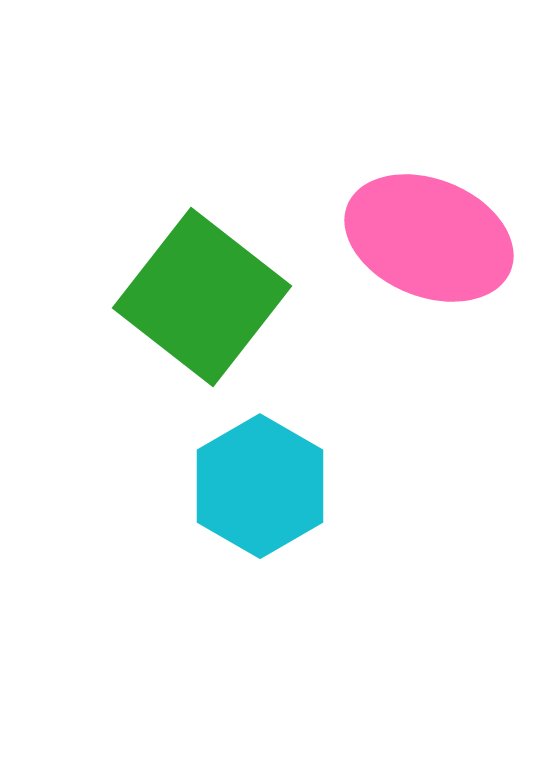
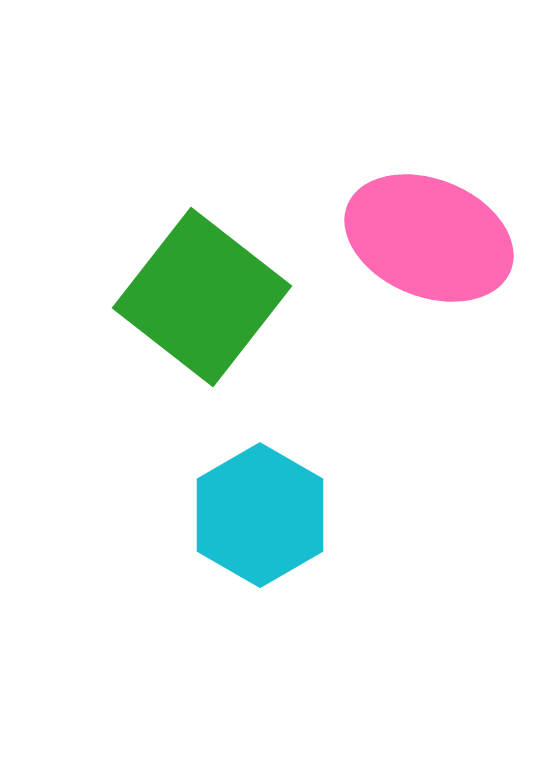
cyan hexagon: moved 29 px down
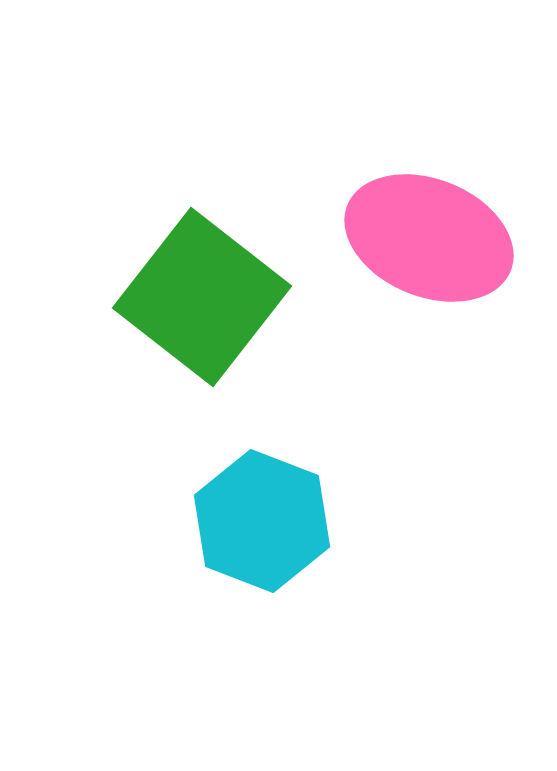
cyan hexagon: moved 2 px right, 6 px down; rotated 9 degrees counterclockwise
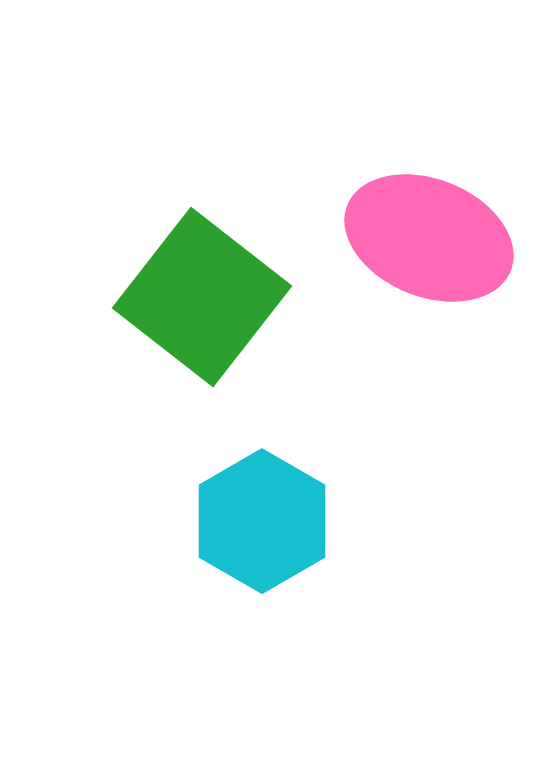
cyan hexagon: rotated 9 degrees clockwise
